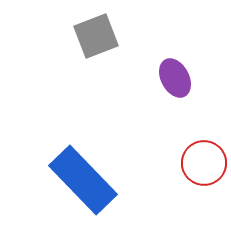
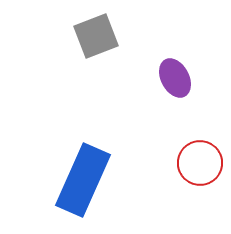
red circle: moved 4 px left
blue rectangle: rotated 68 degrees clockwise
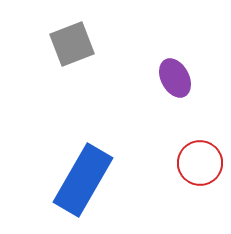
gray square: moved 24 px left, 8 px down
blue rectangle: rotated 6 degrees clockwise
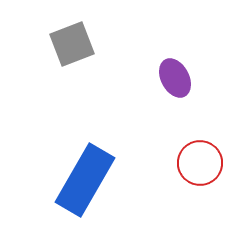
blue rectangle: moved 2 px right
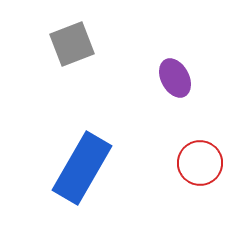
blue rectangle: moved 3 px left, 12 px up
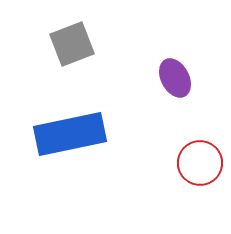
blue rectangle: moved 12 px left, 34 px up; rotated 48 degrees clockwise
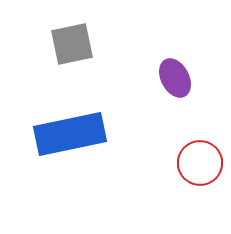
gray square: rotated 9 degrees clockwise
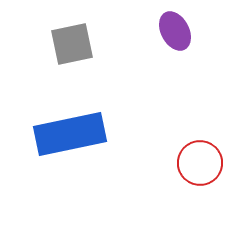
purple ellipse: moved 47 px up
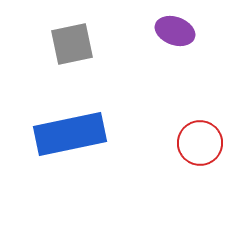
purple ellipse: rotated 42 degrees counterclockwise
red circle: moved 20 px up
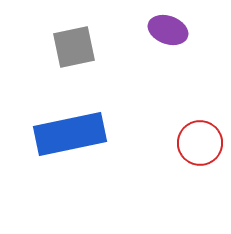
purple ellipse: moved 7 px left, 1 px up
gray square: moved 2 px right, 3 px down
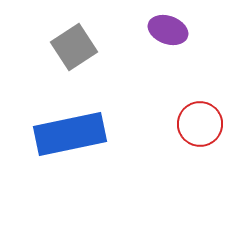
gray square: rotated 21 degrees counterclockwise
red circle: moved 19 px up
